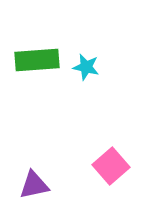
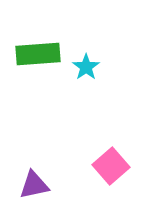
green rectangle: moved 1 px right, 6 px up
cyan star: rotated 24 degrees clockwise
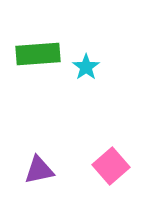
purple triangle: moved 5 px right, 15 px up
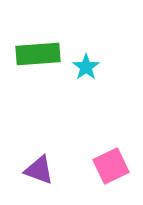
pink square: rotated 15 degrees clockwise
purple triangle: rotated 32 degrees clockwise
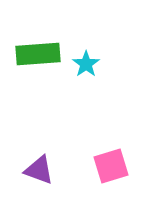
cyan star: moved 3 px up
pink square: rotated 9 degrees clockwise
